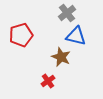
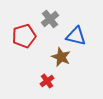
gray cross: moved 17 px left, 6 px down
red pentagon: moved 3 px right, 1 px down
red cross: moved 1 px left
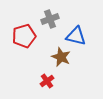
gray cross: rotated 18 degrees clockwise
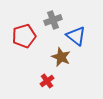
gray cross: moved 3 px right, 1 px down
blue triangle: rotated 25 degrees clockwise
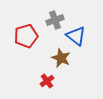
gray cross: moved 2 px right
red pentagon: moved 2 px right
brown star: moved 1 px down
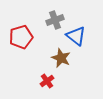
red pentagon: moved 5 px left, 1 px down
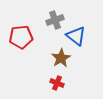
red pentagon: rotated 10 degrees clockwise
brown star: rotated 18 degrees clockwise
red cross: moved 10 px right, 2 px down; rotated 32 degrees counterclockwise
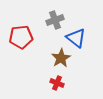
blue triangle: moved 2 px down
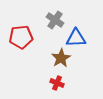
gray cross: rotated 36 degrees counterclockwise
blue triangle: rotated 40 degrees counterclockwise
